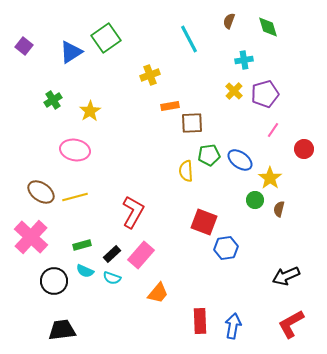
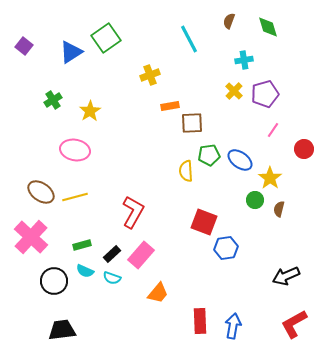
red L-shape at (291, 324): moved 3 px right
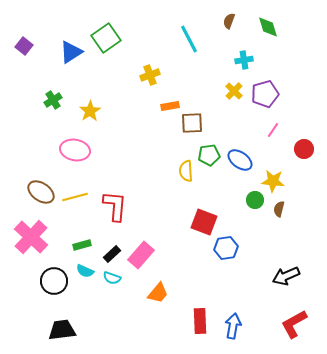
yellow star at (270, 178): moved 3 px right, 3 px down; rotated 30 degrees counterclockwise
red L-shape at (133, 212): moved 18 px left, 6 px up; rotated 24 degrees counterclockwise
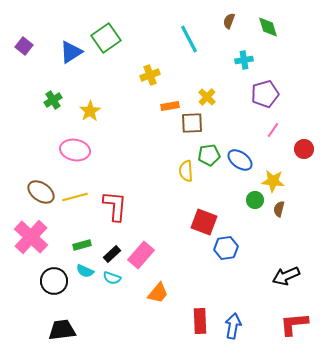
yellow cross at (234, 91): moved 27 px left, 6 px down
red L-shape at (294, 324): rotated 24 degrees clockwise
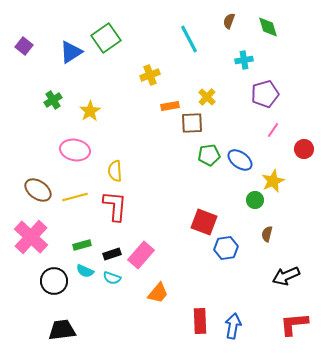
yellow semicircle at (186, 171): moved 71 px left
yellow star at (273, 181): rotated 30 degrees counterclockwise
brown ellipse at (41, 192): moved 3 px left, 2 px up
brown semicircle at (279, 209): moved 12 px left, 25 px down
black rectangle at (112, 254): rotated 24 degrees clockwise
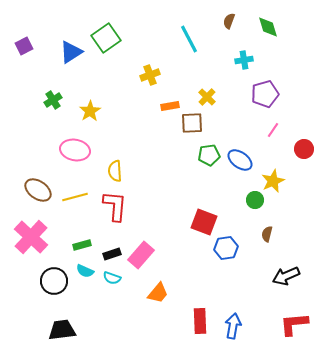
purple square at (24, 46): rotated 24 degrees clockwise
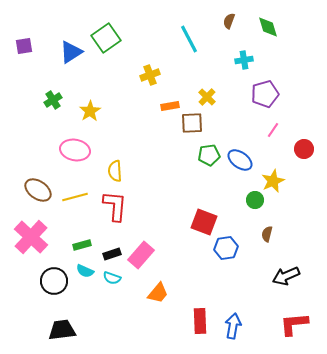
purple square at (24, 46): rotated 18 degrees clockwise
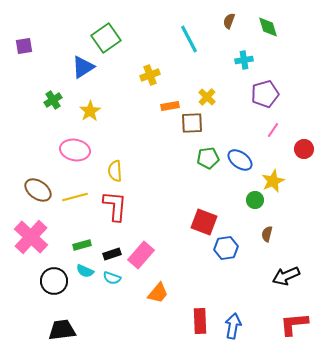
blue triangle at (71, 52): moved 12 px right, 15 px down
green pentagon at (209, 155): moved 1 px left, 3 px down
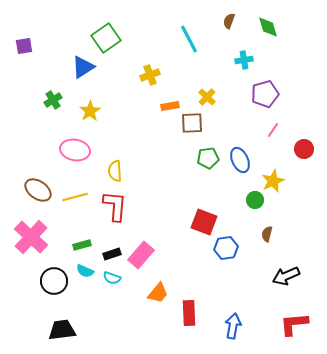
blue ellipse at (240, 160): rotated 30 degrees clockwise
red rectangle at (200, 321): moved 11 px left, 8 px up
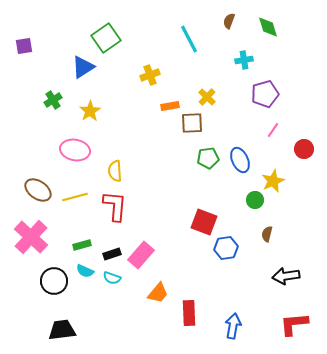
black arrow at (286, 276): rotated 16 degrees clockwise
